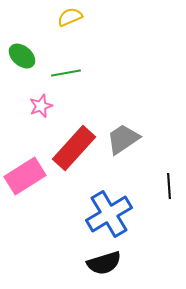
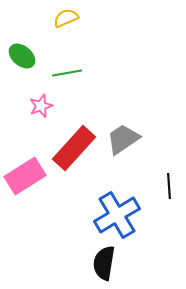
yellow semicircle: moved 4 px left, 1 px down
green line: moved 1 px right
blue cross: moved 8 px right, 1 px down
black semicircle: rotated 116 degrees clockwise
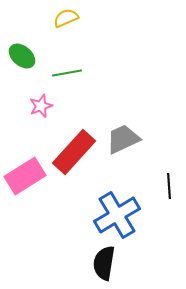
gray trapezoid: rotated 9 degrees clockwise
red rectangle: moved 4 px down
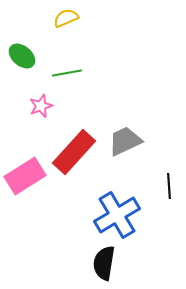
gray trapezoid: moved 2 px right, 2 px down
